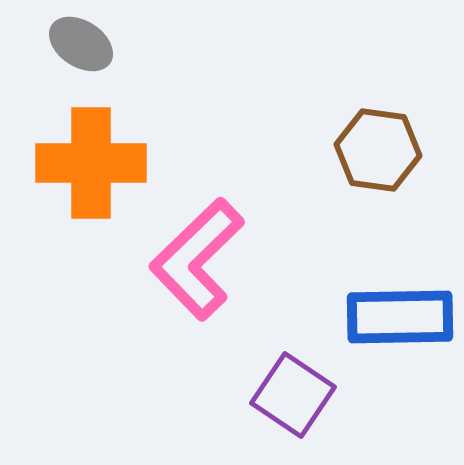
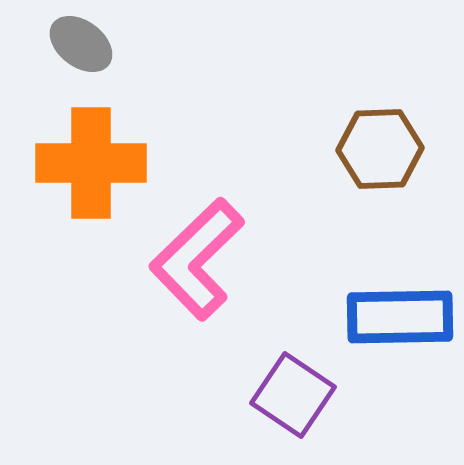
gray ellipse: rotated 4 degrees clockwise
brown hexagon: moved 2 px right, 1 px up; rotated 10 degrees counterclockwise
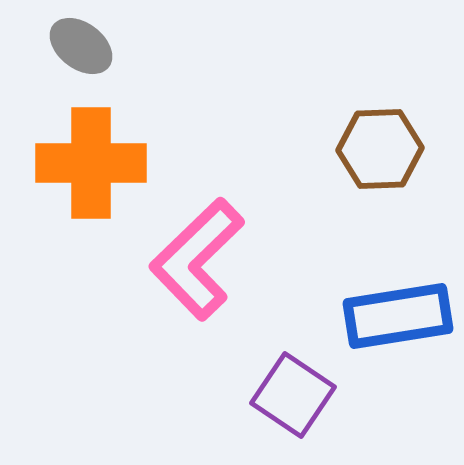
gray ellipse: moved 2 px down
blue rectangle: moved 2 px left, 1 px up; rotated 8 degrees counterclockwise
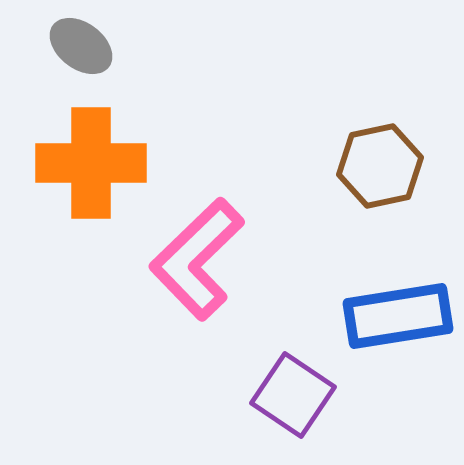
brown hexagon: moved 17 px down; rotated 10 degrees counterclockwise
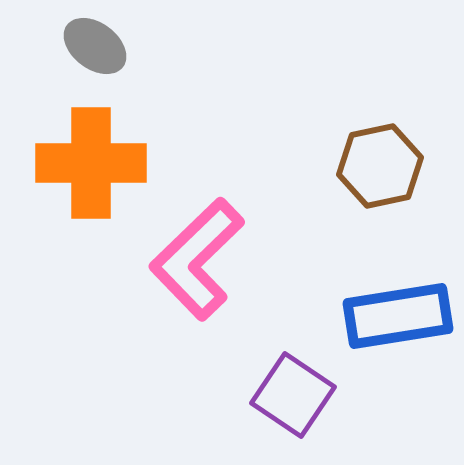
gray ellipse: moved 14 px right
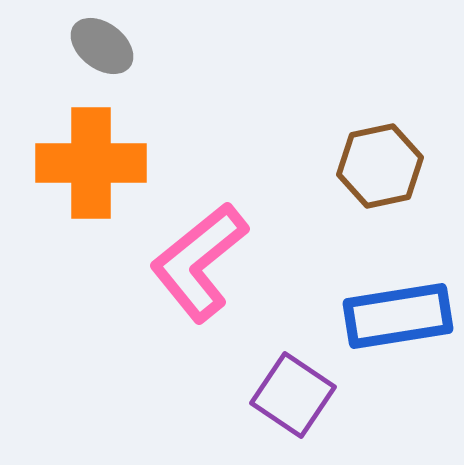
gray ellipse: moved 7 px right
pink L-shape: moved 2 px right, 3 px down; rotated 5 degrees clockwise
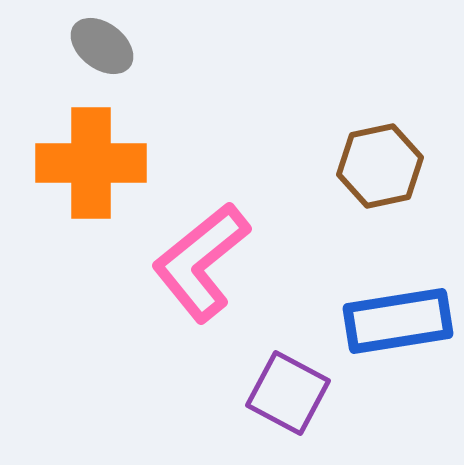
pink L-shape: moved 2 px right
blue rectangle: moved 5 px down
purple square: moved 5 px left, 2 px up; rotated 6 degrees counterclockwise
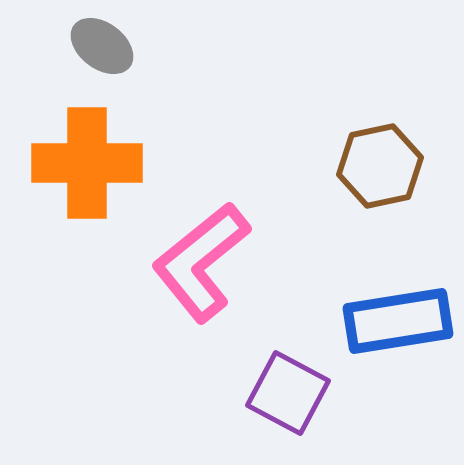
orange cross: moved 4 px left
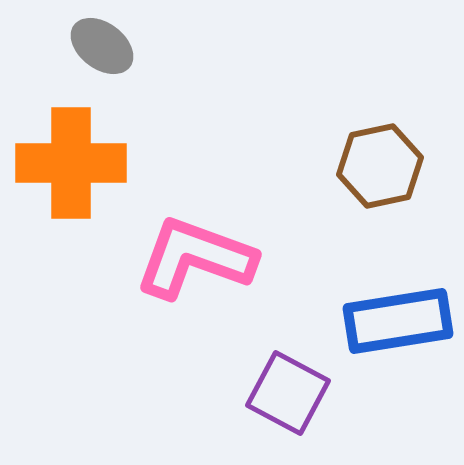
orange cross: moved 16 px left
pink L-shape: moved 6 px left, 4 px up; rotated 59 degrees clockwise
